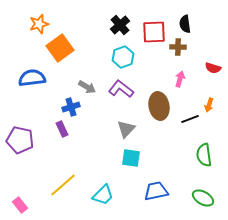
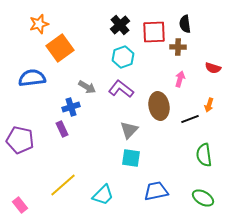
gray triangle: moved 3 px right, 1 px down
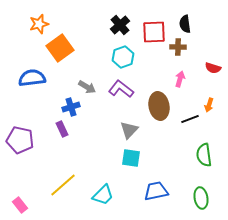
green ellipse: moved 2 px left; rotated 50 degrees clockwise
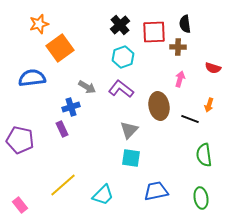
black line: rotated 42 degrees clockwise
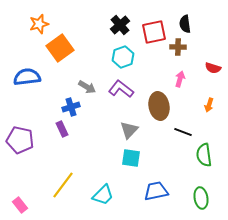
red square: rotated 10 degrees counterclockwise
blue semicircle: moved 5 px left, 1 px up
black line: moved 7 px left, 13 px down
yellow line: rotated 12 degrees counterclockwise
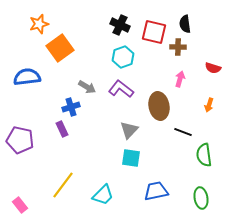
black cross: rotated 24 degrees counterclockwise
red square: rotated 25 degrees clockwise
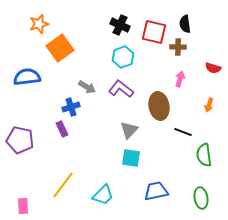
pink rectangle: moved 3 px right, 1 px down; rotated 35 degrees clockwise
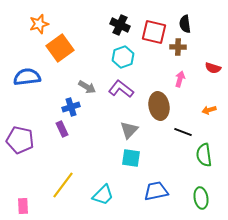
orange arrow: moved 5 px down; rotated 56 degrees clockwise
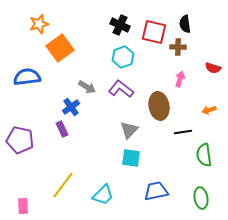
blue cross: rotated 18 degrees counterclockwise
black line: rotated 30 degrees counterclockwise
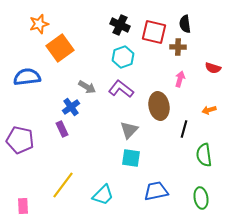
black line: moved 1 px right, 3 px up; rotated 66 degrees counterclockwise
